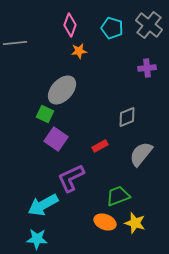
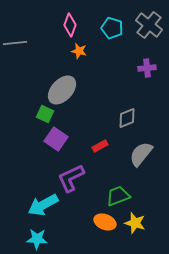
orange star: rotated 21 degrees clockwise
gray diamond: moved 1 px down
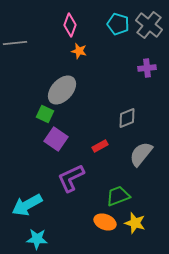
cyan pentagon: moved 6 px right, 4 px up
cyan arrow: moved 16 px left
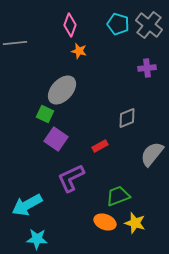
gray semicircle: moved 11 px right
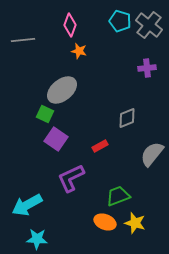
cyan pentagon: moved 2 px right, 3 px up
gray line: moved 8 px right, 3 px up
gray ellipse: rotated 8 degrees clockwise
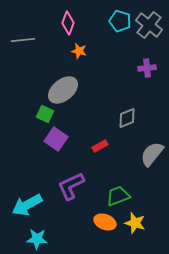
pink diamond: moved 2 px left, 2 px up
gray ellipse: moved 1 px right
purple L-shape: moved 8 px down
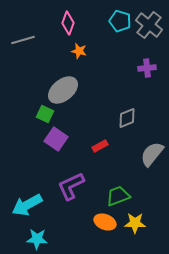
gray line: rotated 10 degrees counterclockwise
yellow star: rotated 15 degrees counterclockwise
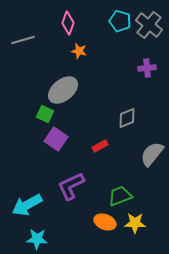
green trapezoid: moved 2 px right
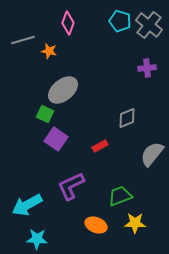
orange star: moved 30 px left
orange ellipse: moved 9 px left, 3 px down
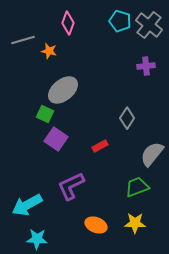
purple cross: moved 1 px left, 2 px up
gray diamond: rotated 35 degrees counterclockwise
green trapezoid: moved 17 px right, 9 px up
